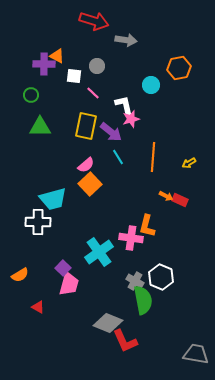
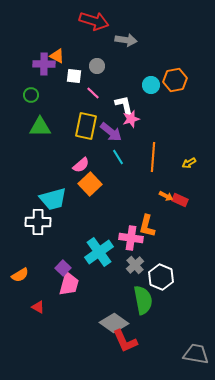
orange hexagon: moved 4 px left, 12 px down
pink semicircle: moved 5 px left
gray cross: moved 16 px up; rotated 18 degrees clockwise
gray diamond: moved 6 px right; rotated 12 degrees clockwise
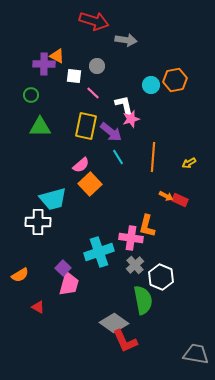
cyan cross: rotated 16 degrees clockwise
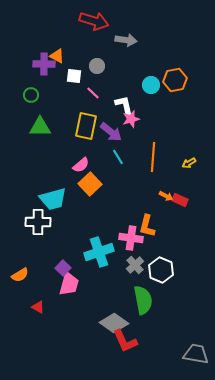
white hexagon: moved 7 px up
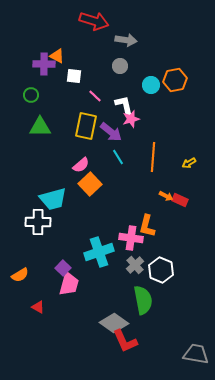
gray circle: moved 23 px right
pink line: moved 2 px right, 3 px down
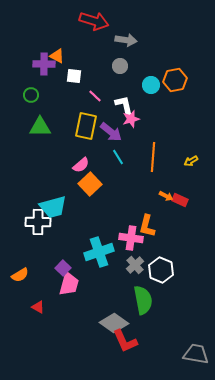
yellow arrow: moved 2 px right, 2 px up
cyan trapezoid: moved 8 px down
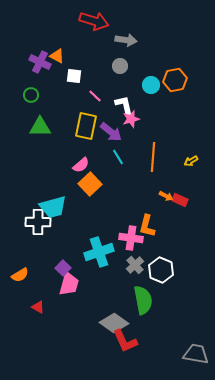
purple cross: moved 4 px left, 2 px up; rotated 25 degrees clockwise
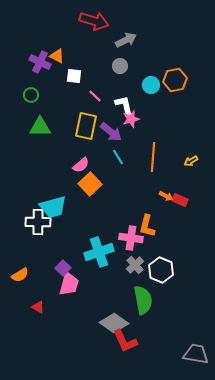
gray arrow: rotated 35 degrees counterclockwise
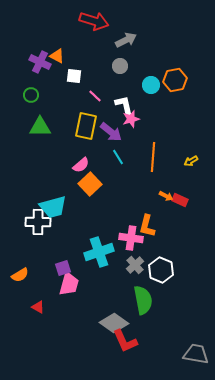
purple square: rotated 28 degrees clockwise
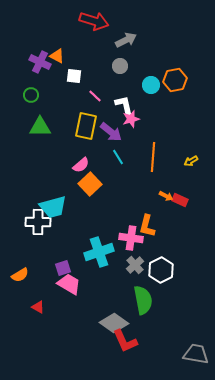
white hexagon: rotated 10 degrees clockwise
pink trapezoid: rotated 75 degrees counterclockwise
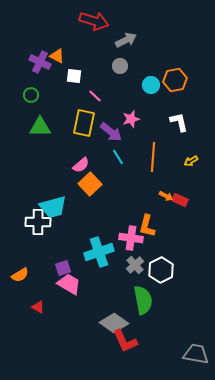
white L-shape: moved 55 px right, 17 px down
yellow rectangle: moved 2 px left, 3 px up
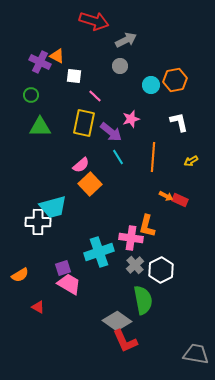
gray diamond: moved 3 px right, 2 px up
